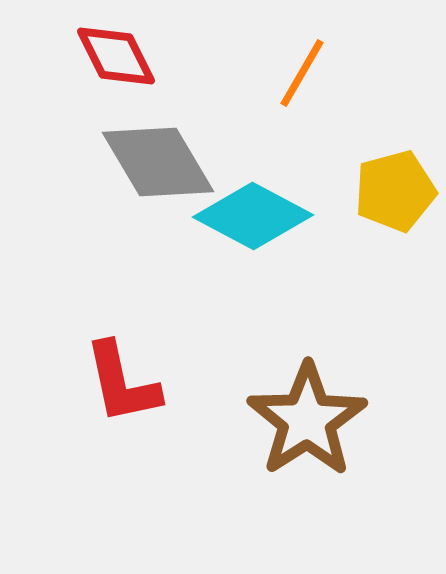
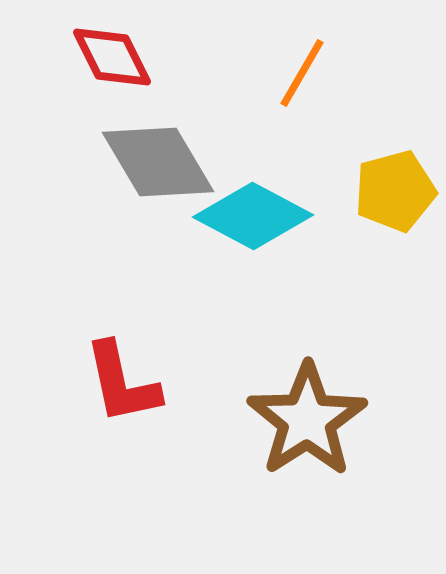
red diamond: moved 4 px left, 1 px down
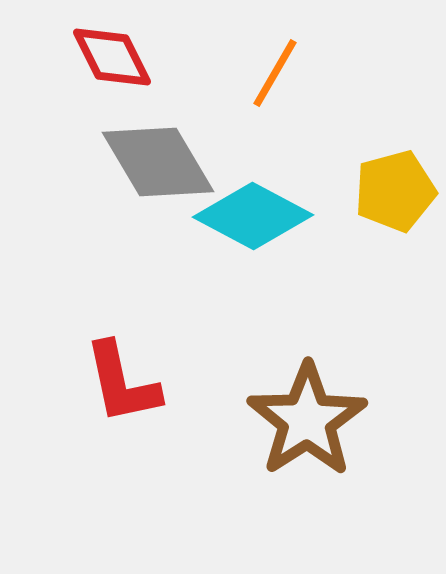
orange line: moved 27 px left
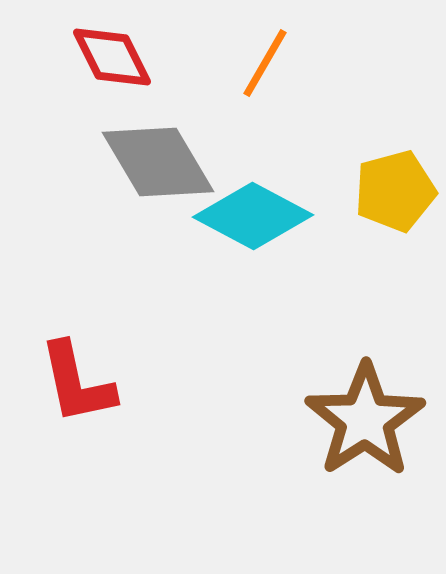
orange line: moved 10 px left, 10 px up
red L-shape: moved 45 px left
brown star: moved 58 px right
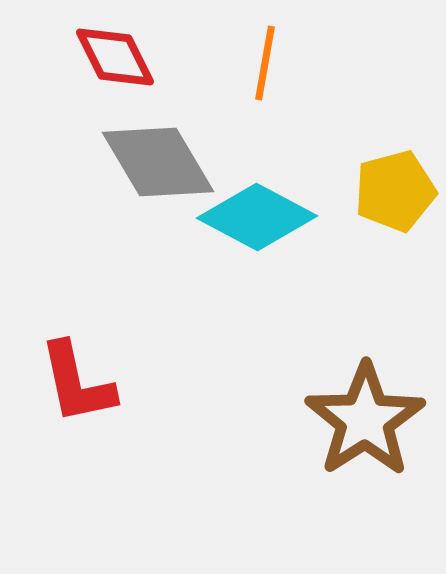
red diamond: moved 3 px right
orange line: rotated 20 degrees counterclockwise
cyan diamond: moved 4 px right, 1 px down
